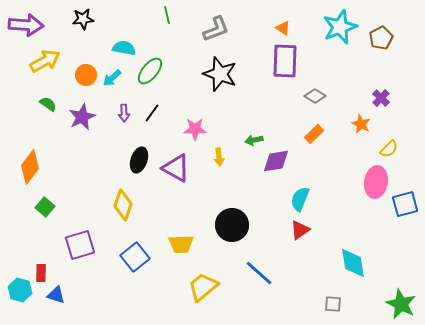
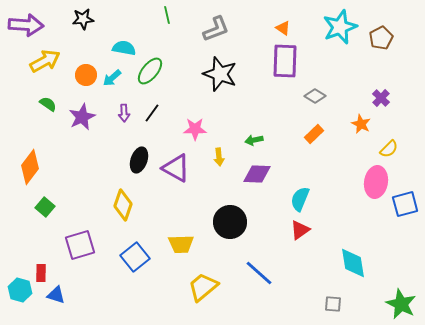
purple diamond at (276, 161): moved 19 px left, 13 px down; rotated 12 degrees clockwise
black circle at (232, 225): moved 2 px left, 3 px up
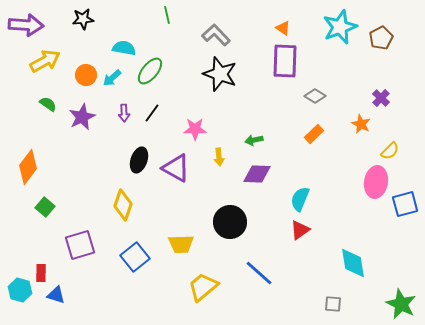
gray L-shape at (216, 29): moved 6 px down; rotated 112 degrees counterclockwise
yellow semicircle at (389, 149): moved 1 px right, 2 px down
orange diamond at (30, 167): moved 2 px left
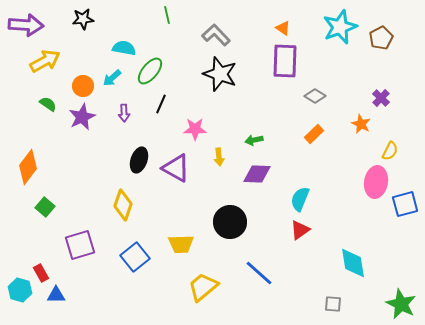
orange circle at (86, 75): moved 3 px left, 11 px down
black line at (152, 113): moved 9 px right, 9 px up; rotated 12 degrees counterclockwise
yellow semicircle at (390, 151): rotated 18 degrees counterclockwise
red rectangle at (41, 273): rotated 30 degrees counterclockwise
blue triangle at (56, 295): rotated 18 degrees counterclockwise
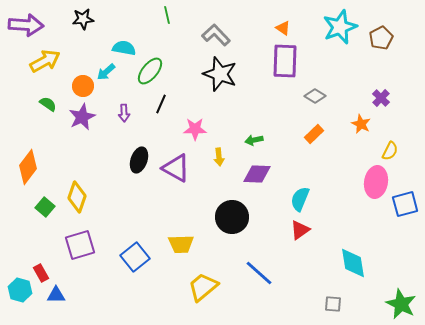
cyan arrow at (112, 78): moved 6 px left, 6 px up
yellow diamond at (123, 205): moved 46 px left, 8 px up
black circle at (230, 222): moved 2 px right, 5 px up
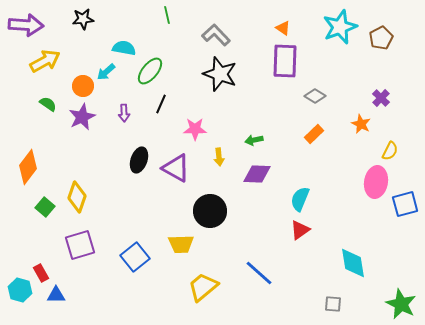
black circle at (232, 217): moved 22 px left, 6 px up
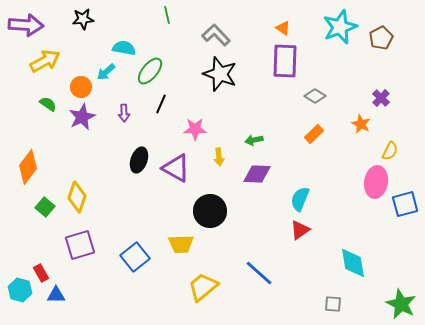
orange circle at (83, 86): moved 2 px left, 1 px down
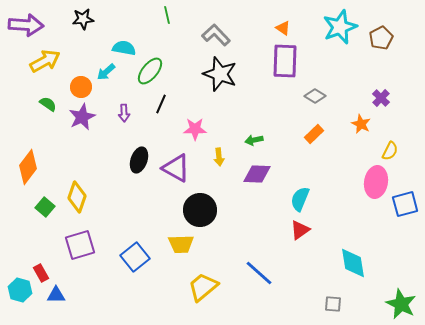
black circle at (210, 211): moved 10 px left, 1 px up
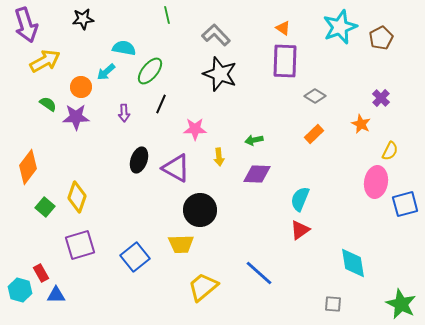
purple arrow at (26, 25): rotated 68 degrees clockwise
purple star at (82, 117): moved 6 px left; rotated 24 degrees clockwise
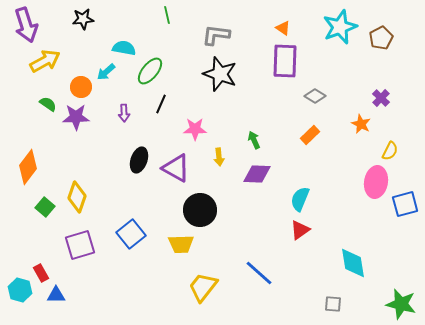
gray L-shape at (216, 35): rotated 40 degrees counterclockwise
orange rectangle at (314, 134): moved 4 px left, 1 px down
green arrow at (254, 140): rotated 78 degrees clockwise
blue square at (135, 257): moved 4 px left, 23 px up
yellow trapezoid at (203, 287): rotated 12 degrees counterclockwise
green star at (401, 304): rotated 12 degrees counterclockwise
